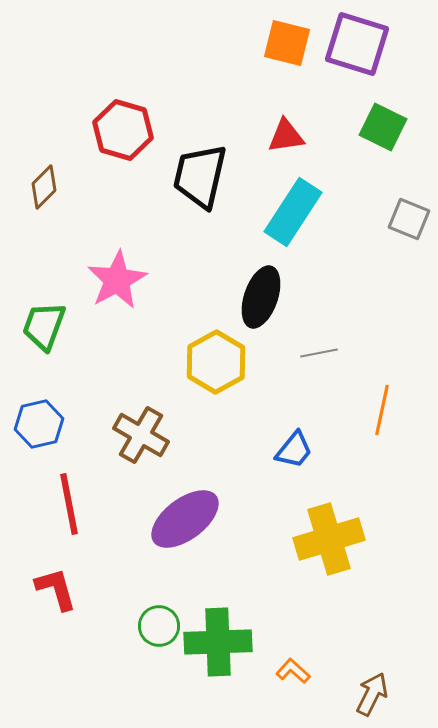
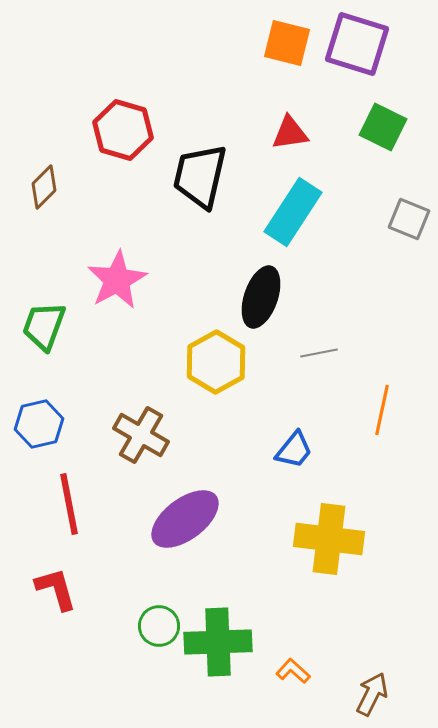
red triangle: moved 4 px right, 3 px up
yellow cross: rotated 24 degrees clockwise
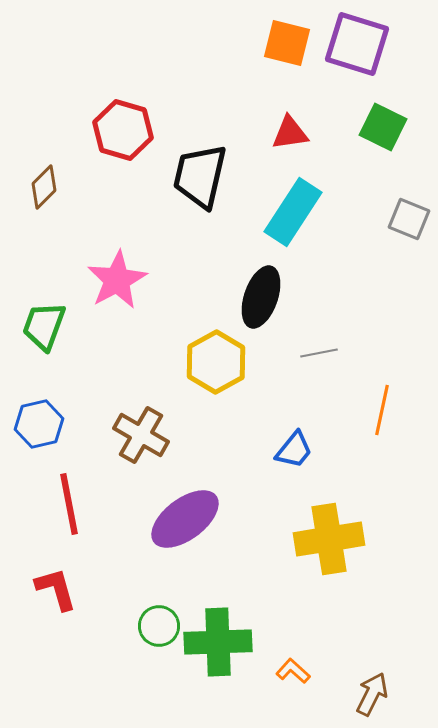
yellow cross: rotated 16 degrees counterclockwise
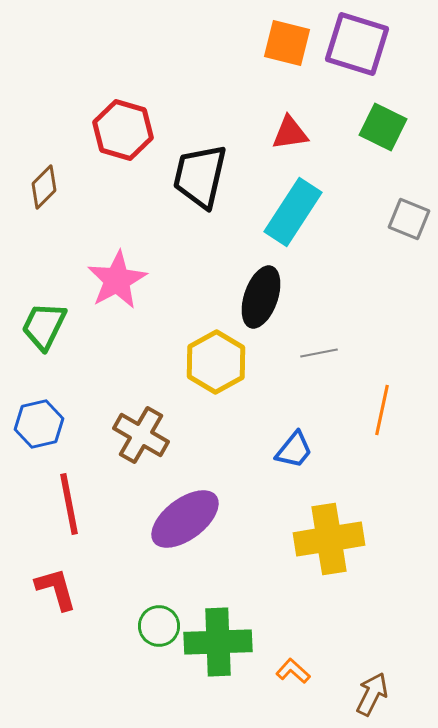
green trapezoid: rotated 6 degrees clockwise
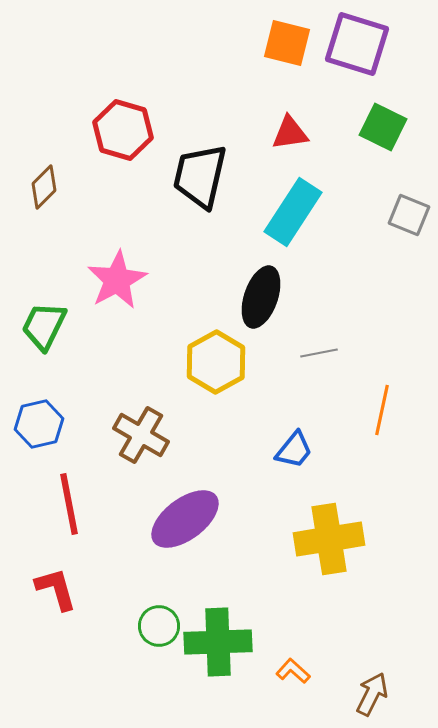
gray square: moved 4 px up
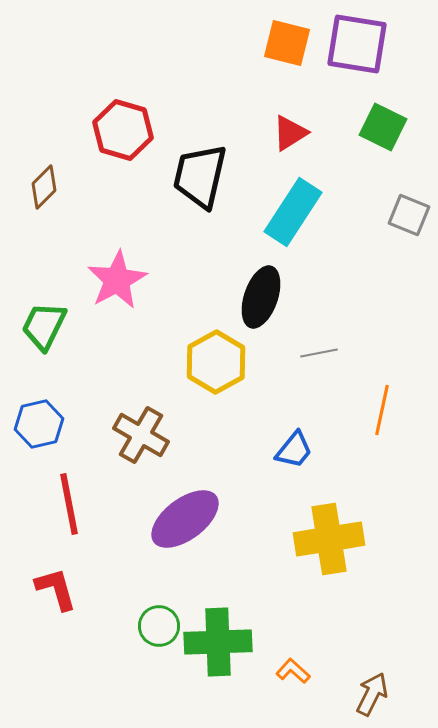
purple square: rotated 8 degrees counterclockwise
red triangle: rotated 24 degrees counterclockwise
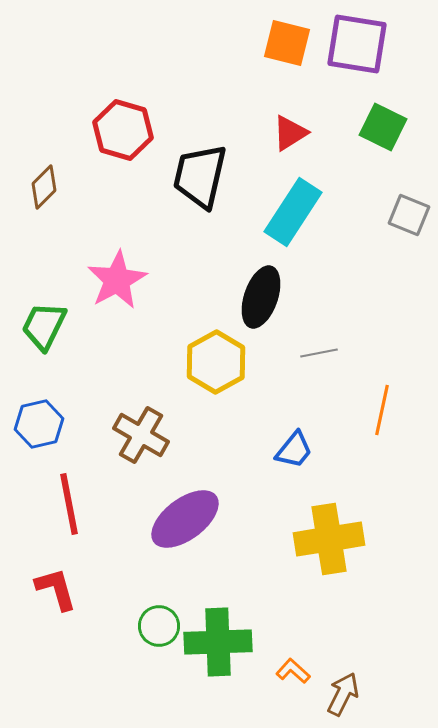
brown arrow: moved 29 px left
